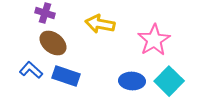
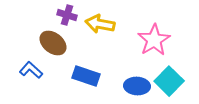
purple cross: moved 22 px right, 2 px down
blue rectangle: moved 20 px right
blue ellipse: moved 5 px right, 5 px down
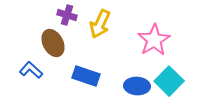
yellow arrow: rotated 76 degrees counterclockwise
brown ellipse: rotated 24 degrees clockwise
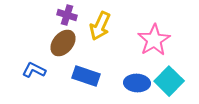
yellow arrow: moved 2 px down
brown ellipse: moved 10 px right; rotated 68 degrees clockwise
blue L-shape: moved 3 px right; rotated 15 degrees counterclockwise
blue ellipse: moved 3 px up
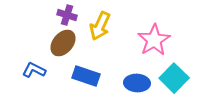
cyan square: moved 5 px right, 3 px up
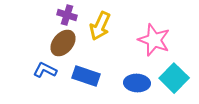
pink star: rotated 20 degrees counterclockwise
blue L-shape: moved 11 px right
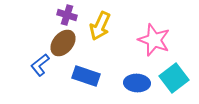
blue L-shape: moved 5 px left, 5 px up; rotated 65 degrees counterclockwise
cyan square: rotated 8 degrees clockwise
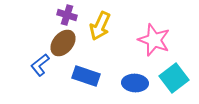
blue ellipse: moved 2 px left
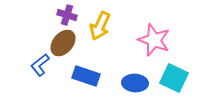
cyan square: rotated 28 degrees counterclockwise
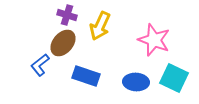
blue ellipse: moved 1 px right, 1 px up
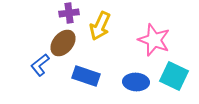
purple cross: moved 2 px right, 2 px up; rotated 24 degrees counterclockwise
cyan square: moved 2 px up
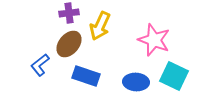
brown ellipse: moved 6 px right, 1 px down
